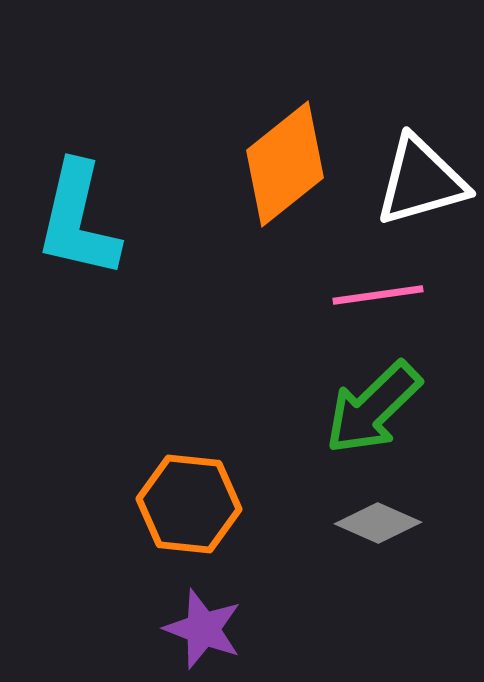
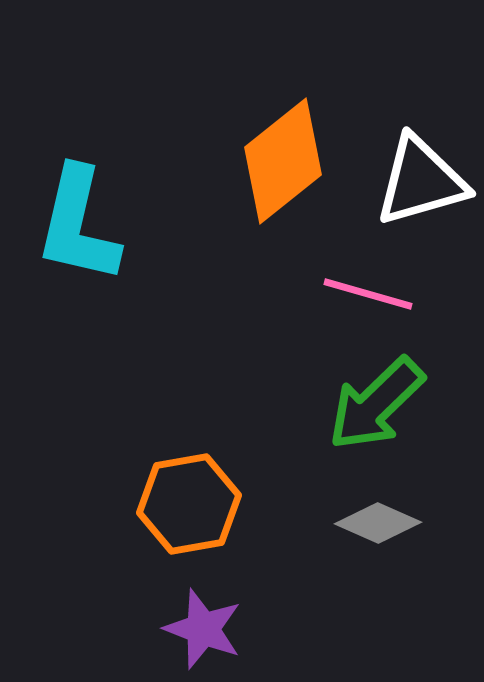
orange diamond: moved 2 px left, 3 px up
cyan L-shape: moved 5 px down
pink line: moved 10 px left, 1 px up; rotated 24 degrees clockwise
green arrow: moved 3 px right, 4 px up
orange hexagon: rotated 16 degrees counterclockwise
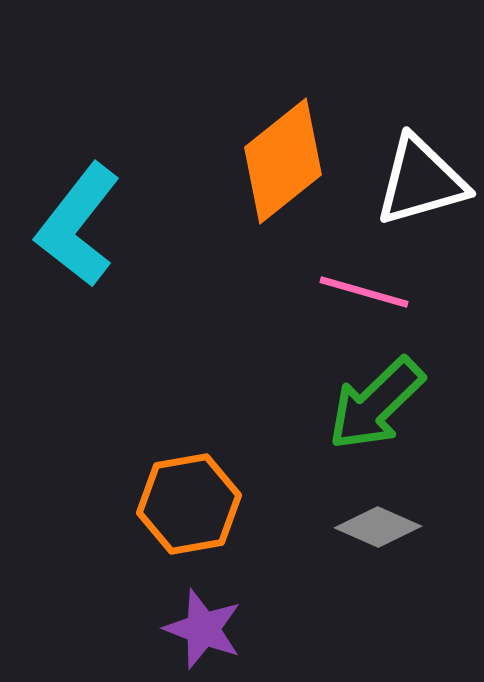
cyan L-shape: rotated 25 degrees clockwise
pink line: moved 4 px left, 2 px up
gray diamond: moved 4 px down
